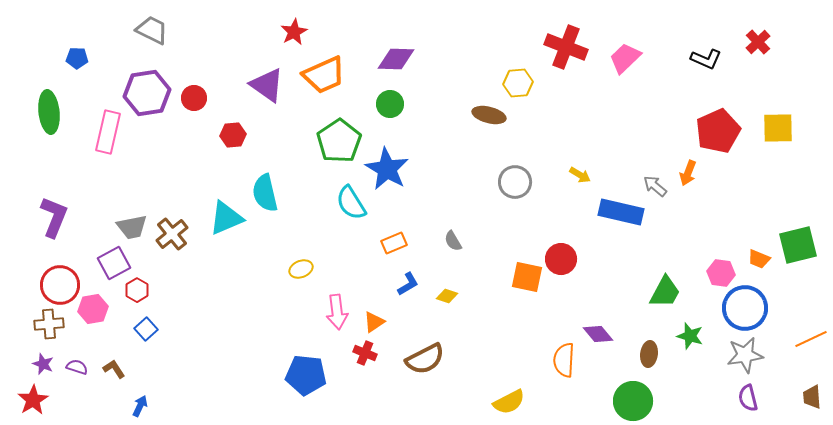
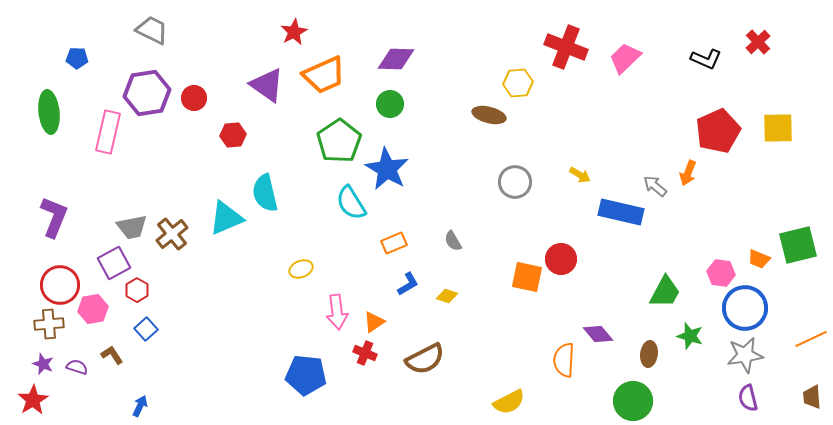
brown L-shape at (114, 369): moved 2 px left, 14 px up
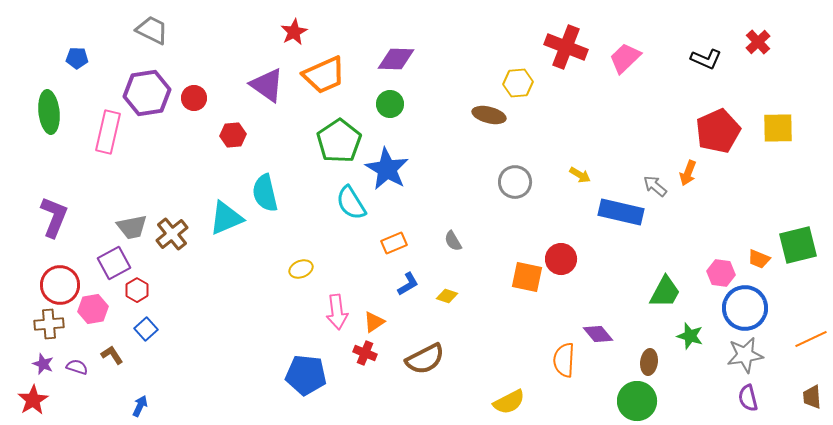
brown ellipse at (649, 354): moved 8 px down
green circle at (633, 401): moved 4 px right
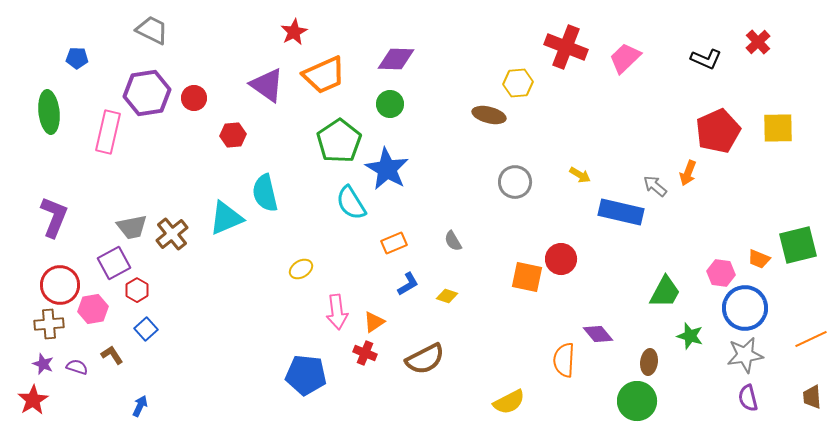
yellow ellipse at (301, 269): rotated 10 degrees counterclockwise
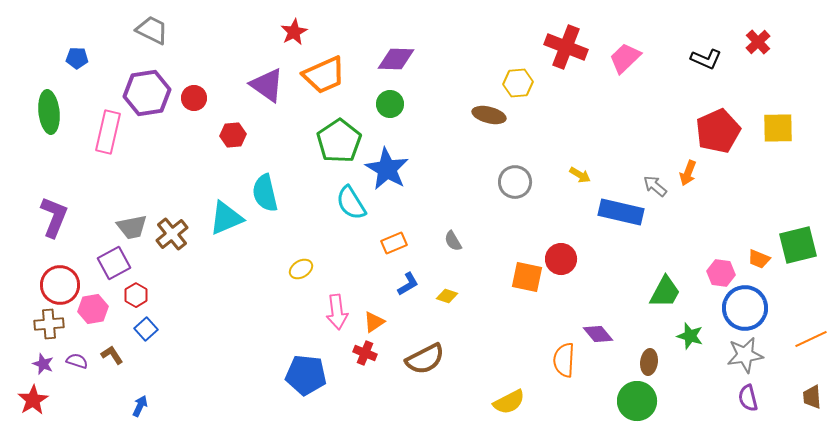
red hexagon at (137, 290): moved 1 px left, 5 px down
purple semicircle at (77, 367): moved 6 px up
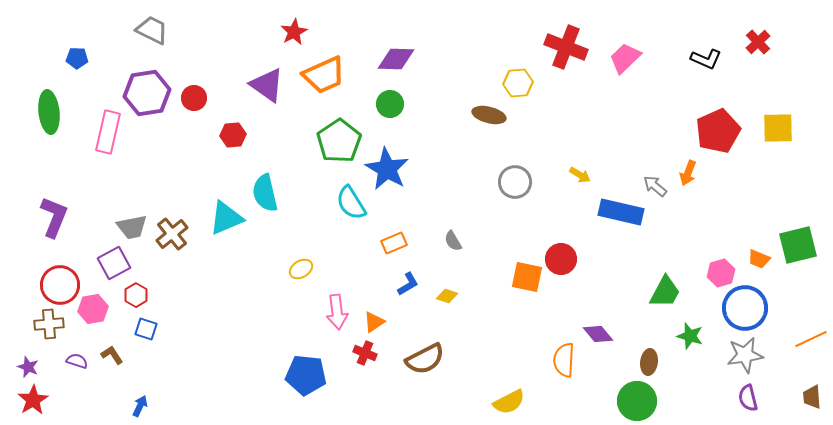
pink hexagon at (721, 273): rotated 24 degrees counterclockwise
blue square at (146, 329): rotated 30 degrees counterclockwise
purple star at (43, 364): moved 15 px left, 3 px down
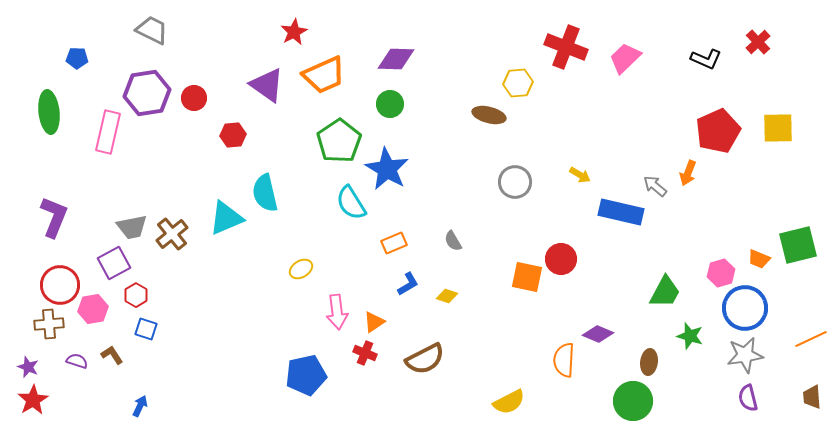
purple diamond at (598, 334): rotated 28 degrees counterclockwise
blue pentagon at (306, 375): rotated 18 degrees counterclockwise
green circle at (637, 401): moved 4 px left
